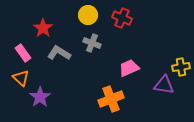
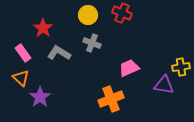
red cross: moved 5 px up
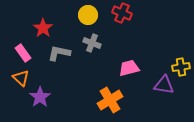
gray L-shape: rotated 20 degrees counterclockwise
pink trapezoid: rotated 10 degrees clockwise
orange cross: moved 1 px left, 1 px down; rotated 10 degrees counterclockwise
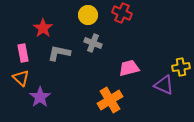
gray cross: moved 1 px right
pink rectangle: rotated 24 degrees clockwise
purple triangle: rotated 15 degrees clockwise
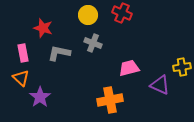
red star: rotated 18 degrees counterclockwise
yellow cross: moved 1 px right
purple triangle: moved 4 px left
orange cross: rotated 20 degrees clockwise
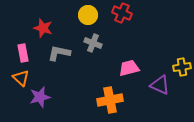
purple star: rotated 20 degrees clockwise
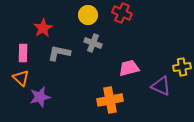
red star: rotated 24 degrees clockwise
pink rectangle: rotated 12 degrees clockwise
purple triangle: moved 1 px right, 1 px down
